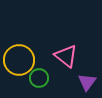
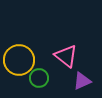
purple triangle: moved 5 px left, 1 px up; rotated 30 degrees clockwise
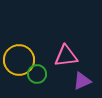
pink triangle: rotated 45 degrees counterclockwise
green circle: moved 2 px left, 4 px up
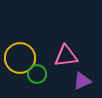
yellow circle: moved 1 px right, 2 px up
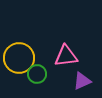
yellow circle: moved 1 px left
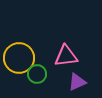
purple triangle: moved 5 px left, 1 px down
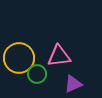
pink triangle: moved 7 px left
purple triangle: moved 4 px left, 2 px down
